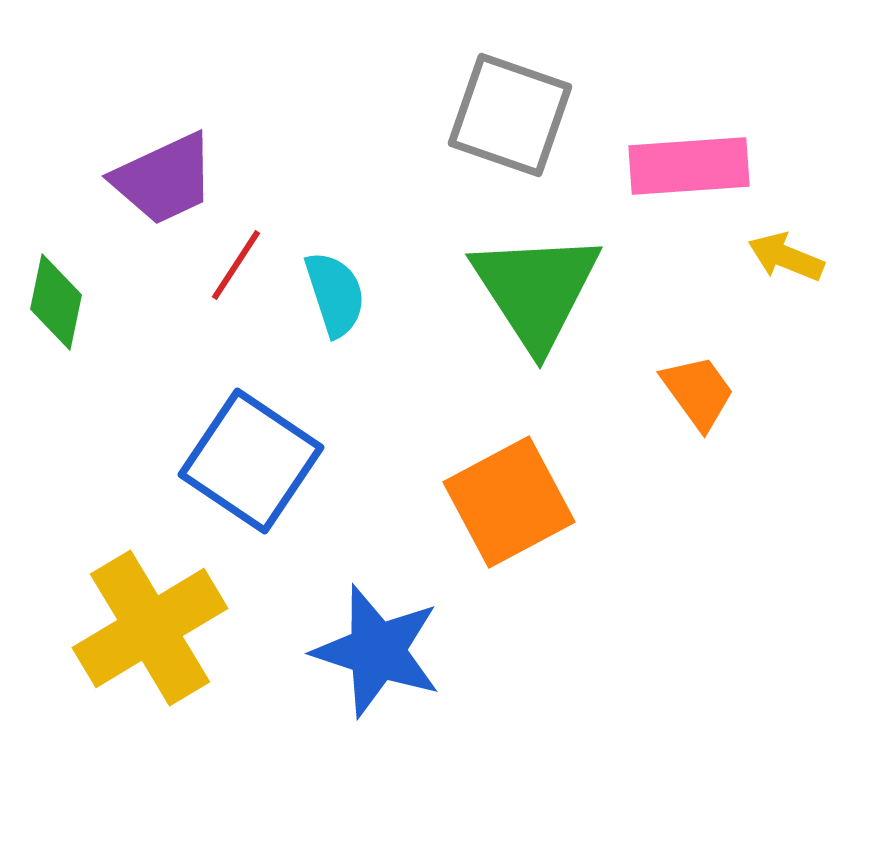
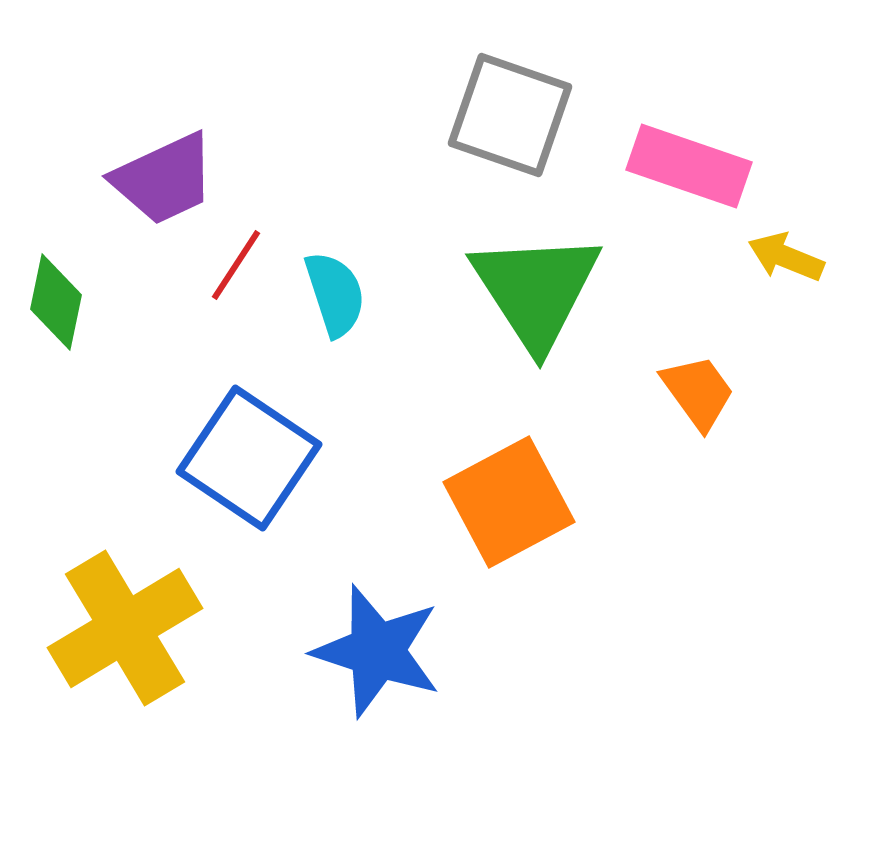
pink rectangle: rotated 23 degrees clockwise
blue square: moved 2 px left, 3 px up
yellow cross: moved 25 px left
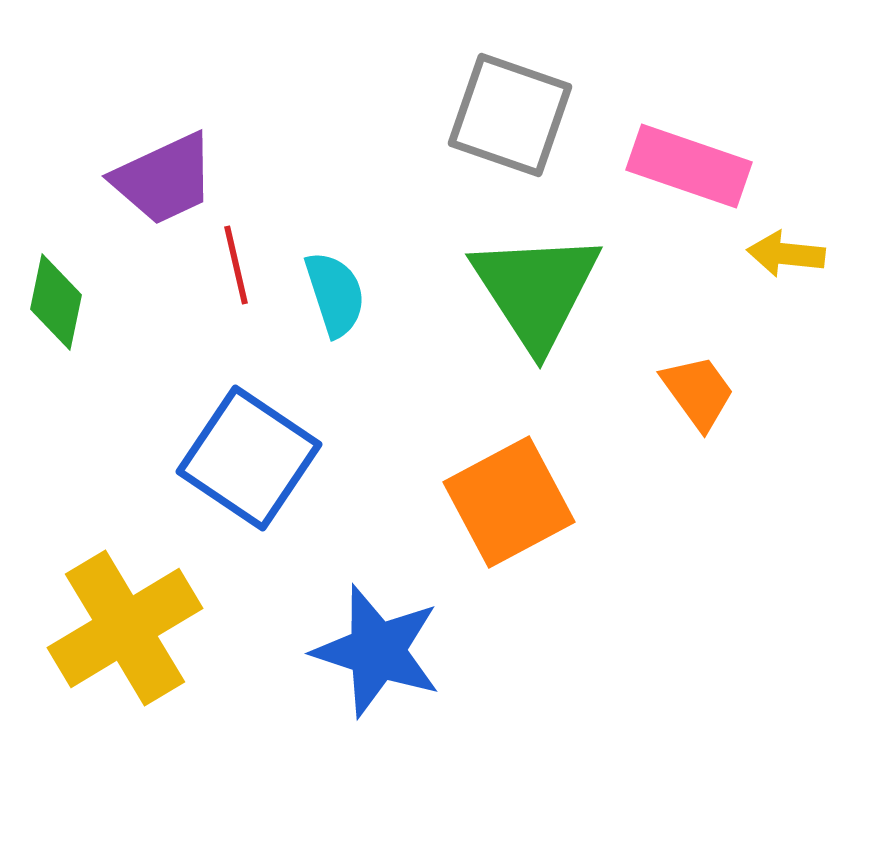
yellow arrow: moved 3 px up; rotated 16 degrees counterclockwise
red line: rotated 46 degrees counterclockwise
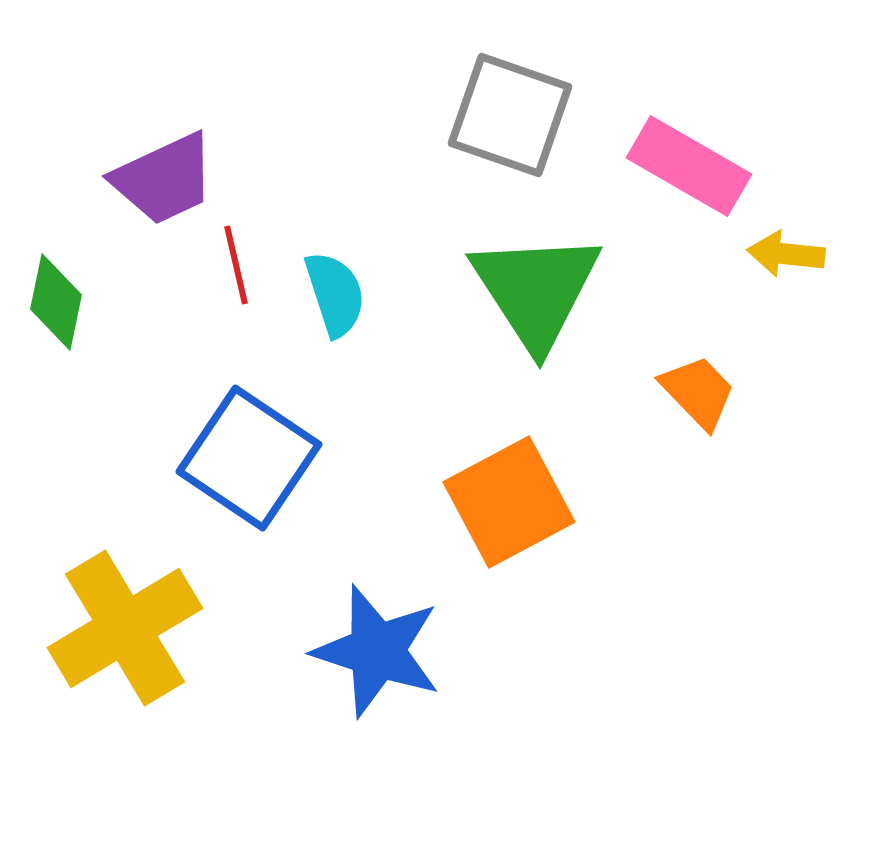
pink rectangle: rotated 11 degrees clockwise
orange trapezoid: rotated 8 degrees counterclockwise
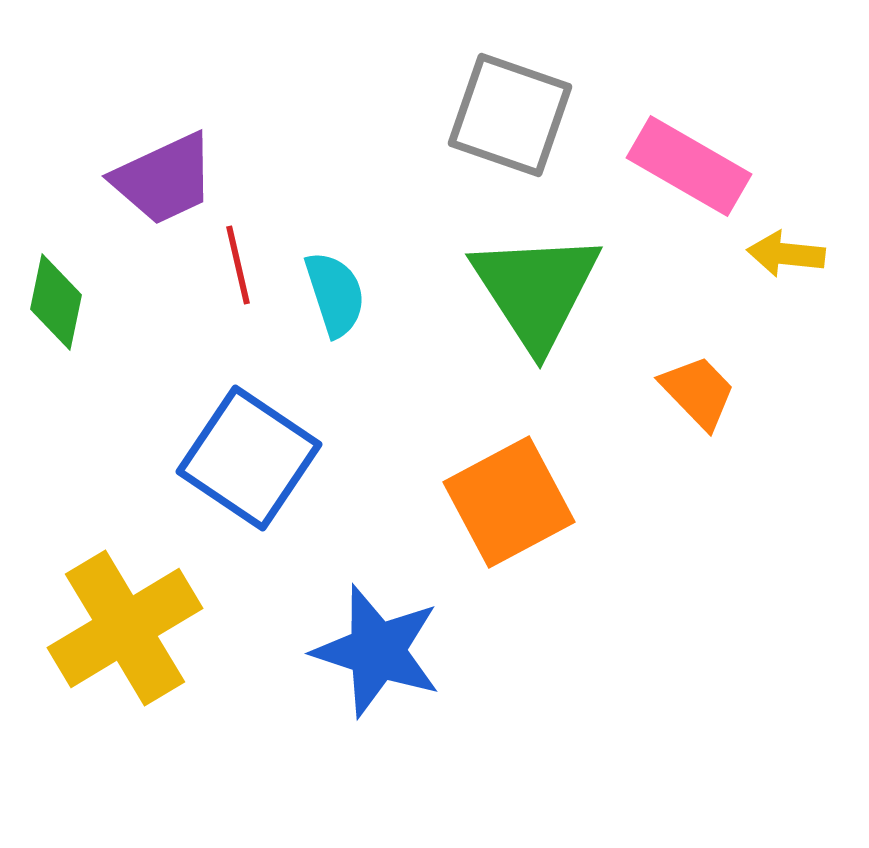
red line: moved 2 px right
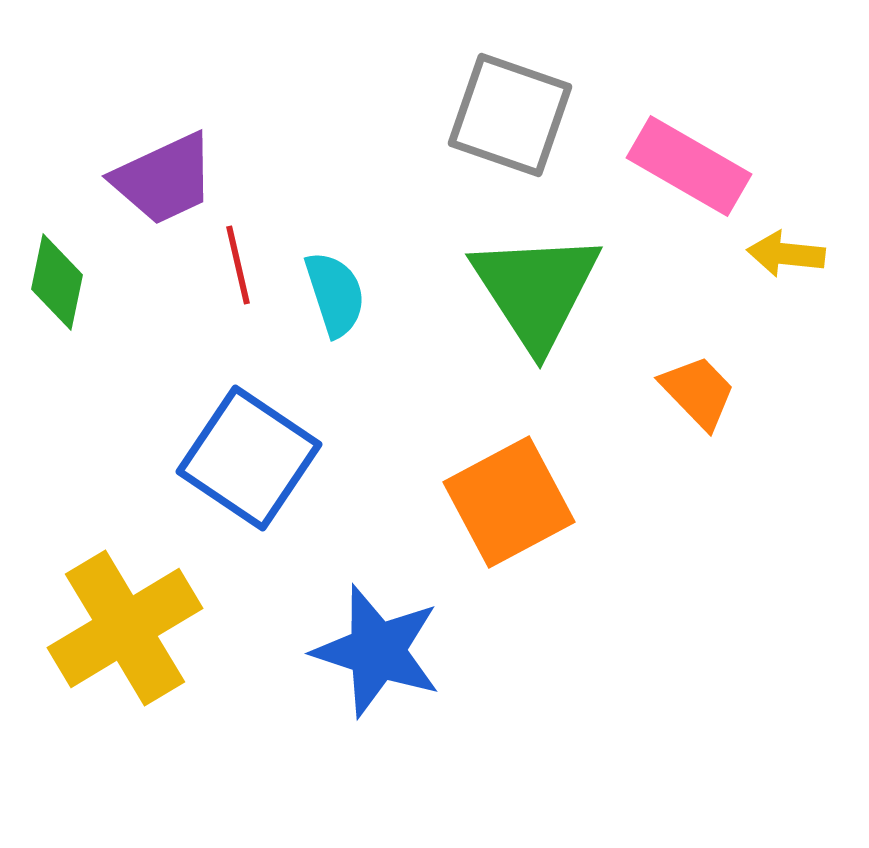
green diamond: moved 1 px right, 20 px up
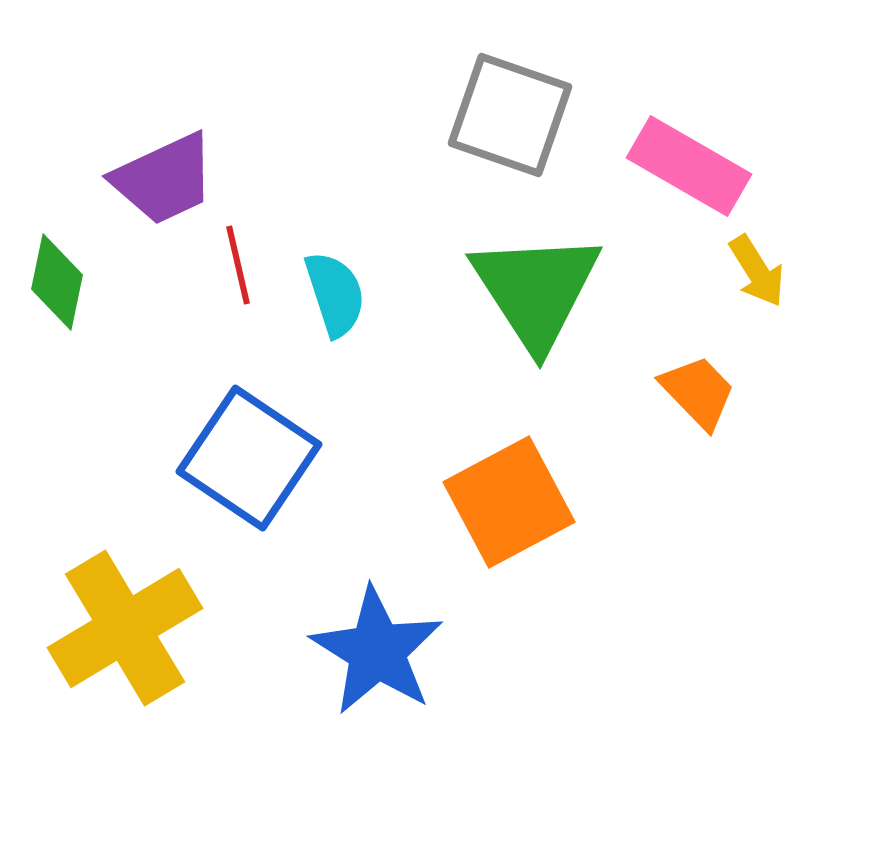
yellow arrow: moved 29 px left, 17 px down; rotated 128 degrees counterclockwise
blue star: rotated 14 degrees clockwise
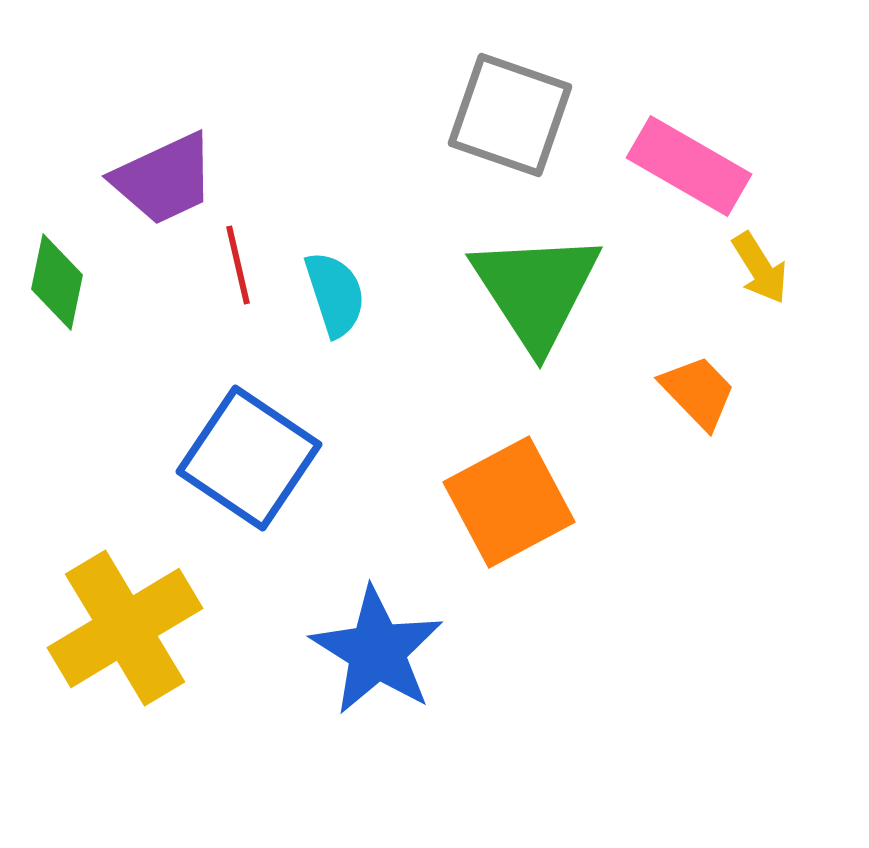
yellow arrow: moved 3 px right, 3 px up
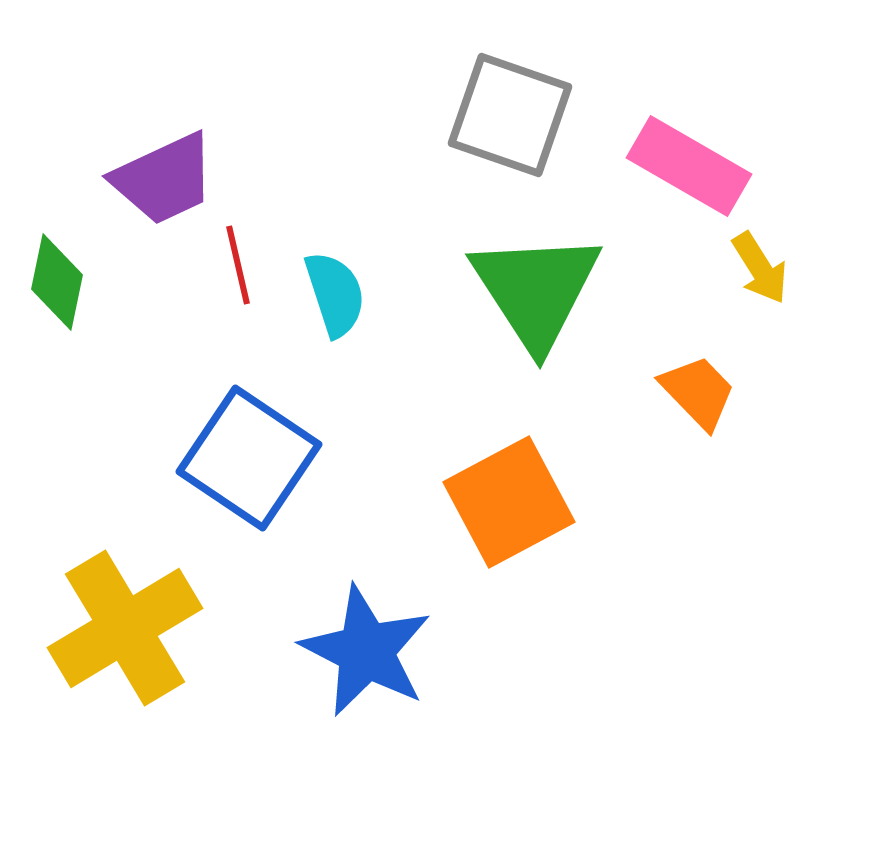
blue star: moved 11 px left; rotated 5 degrees counterclockwise
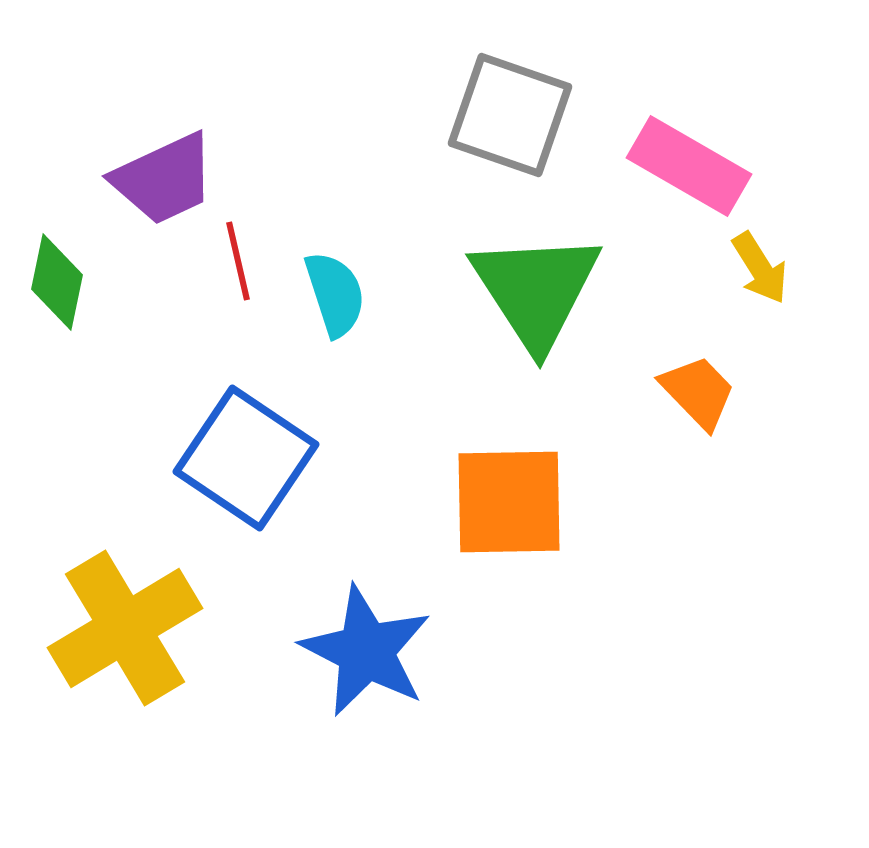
red line: moved 4 px up
blue square: moved 3 px left
orange square: rotated 27 degrees clockwise
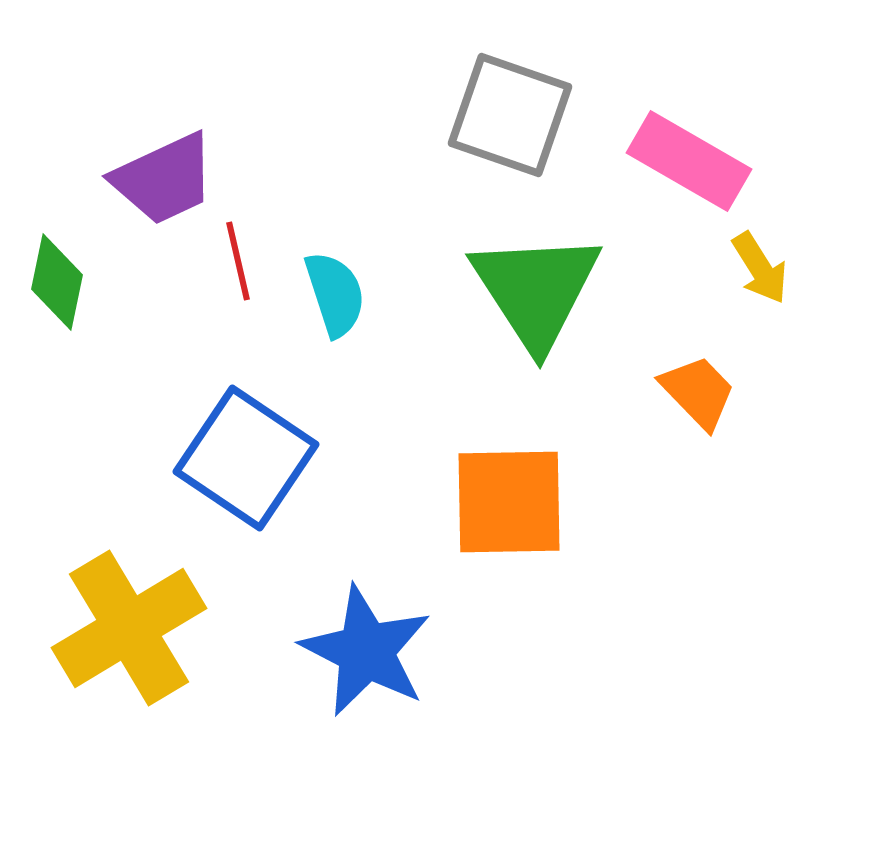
pink rectangle: moved 5 px up
yellow cross: moved 4 px right
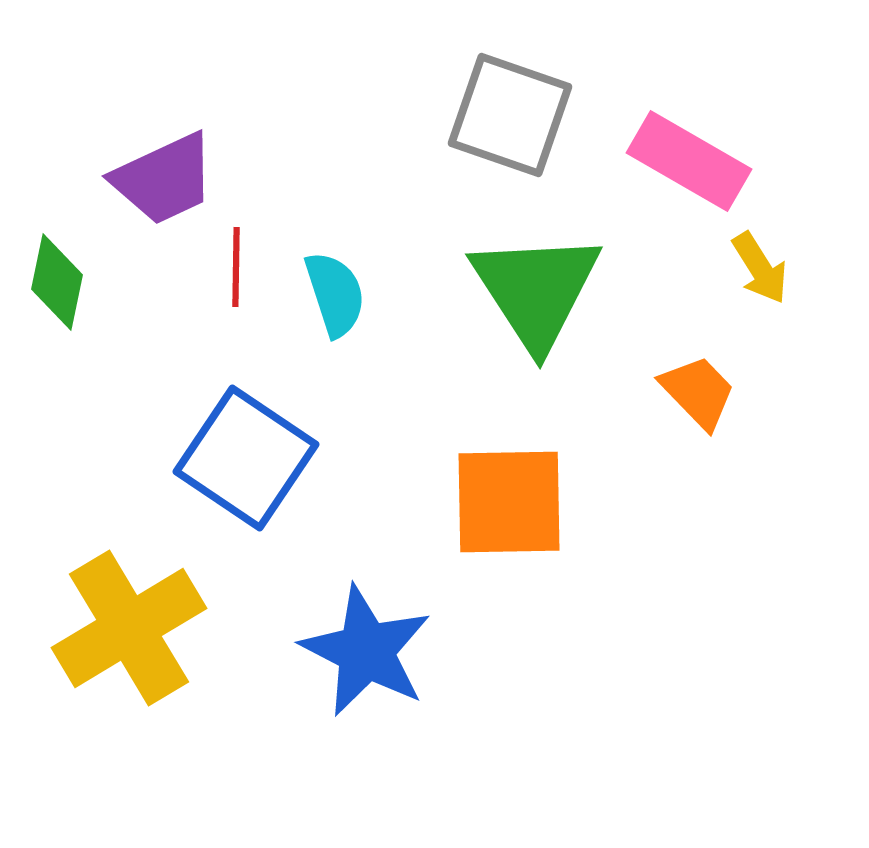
red line: moved 2 px left, 6 px down; rotated 14 degrees clockwise
